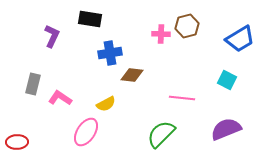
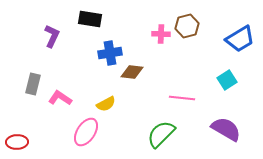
brown diamond: moved 3 px up
cyan square: rotated 30 degrees clockwise
purple semicircle: rotated 52 degrees clockwise
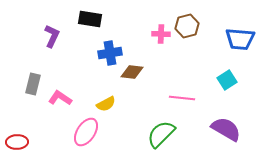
blue trapezoid: rotated 36 degrees clockwise
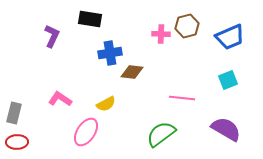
blue trapezoid: moved 10 px left, 2 px up; rotated 28 degrees counterclockwise
cyan square: moved 1 px right; rotated 12 degrees clockwise
gray rectangle: moved 19 px left, 29 px down
pink L-shape: moved 1 px down
green semicircle: rotated 8 degrees clockwise
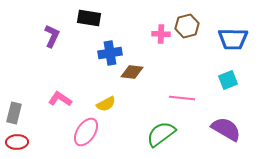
black rectangle: moved 1 px left, 1 px up
blue trapezoid: moved 3 px right, 2 px down; rotated 24 degrees clockwise
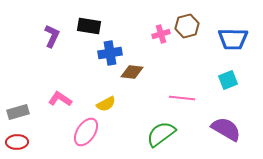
black rectangle: moved 8 px down
pink cross: rotated 18 degrees counterclockwise
gray rectangle: moved 4 px right, 1 px up; rotated 60 degrees clockwise
